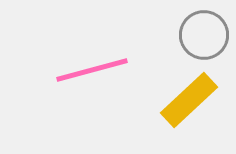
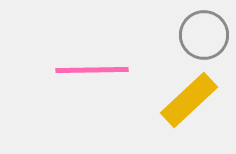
pink line: rotated 14 degrees clockwise
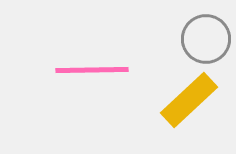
gray circle: moved 2 px right, 4 px down
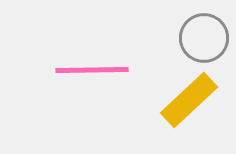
gray circle: moved 2 px left, 1 px up
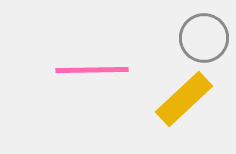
yellow rectangle: moved 5 px left, 1 px up
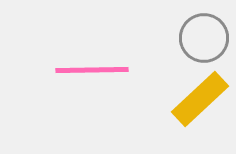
yellow rectangle: moved 16 px right
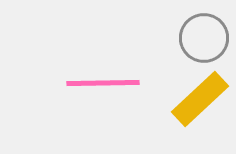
pink line: moved 11 px right, 13 px down
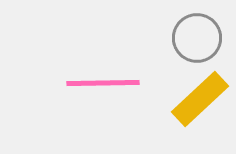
gray circle: moved 7 px left
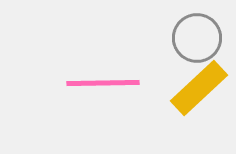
yellow rectangle: moved 1 px left, 11 px up
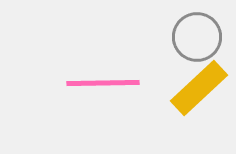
gray circle: moved 1 px up
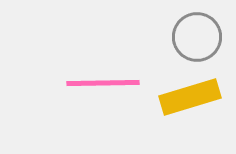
yellow rectangle: moved 9 px left, 9 px down; rotated 26 degrees clockwise
